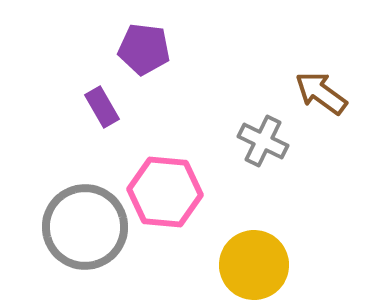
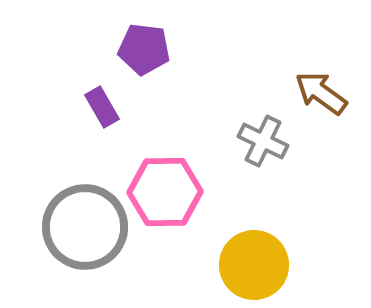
pink hexagon: rotated 6 degrees counterclockwise
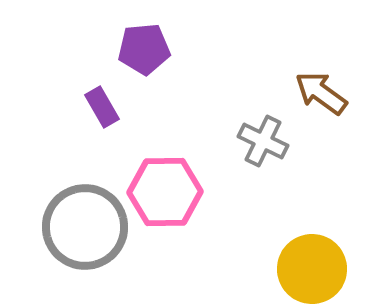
purple pentagon: rotated 12 degrees counterclockwise
yellow circle: moved 58 px right, 4 px down
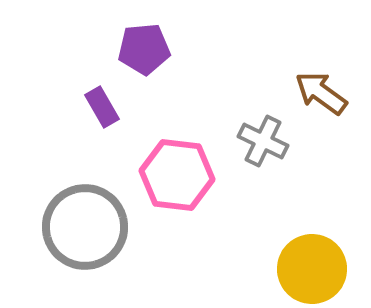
pink hexagon: moved 12 px right, 17 px up; rotated 8 degrees clockwise
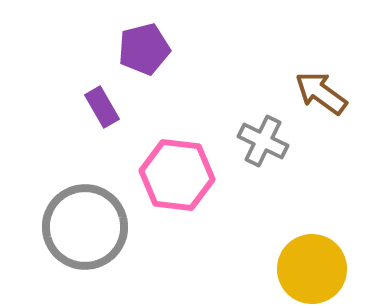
purple pentagon: rotated 9 degrees counterclockwise
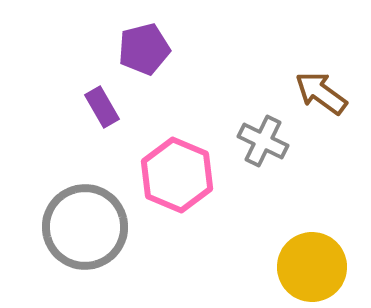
pink hexagon: rotated 16 degrees clockwise
yellow circle: moved 2 px up
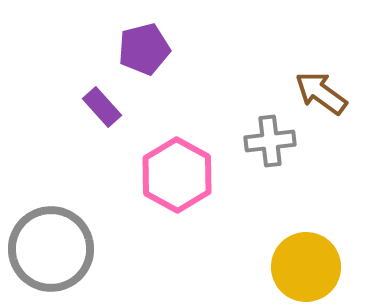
purple rectangle: rotated 12 degrees counterclockwise
gray cross: moved 7 px right; rotated 33 degrees counterclockwise
pink hexagon: rotated 6 degrees clockwise
gray circle: moved 34 px left, 22 px down
yellow circle: moved 6 px left
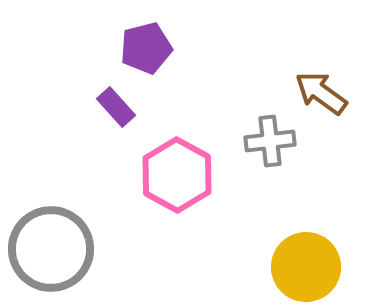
purple pentagon: moved 2 px right, 1 px up
purple rectangle: moved 14 px right
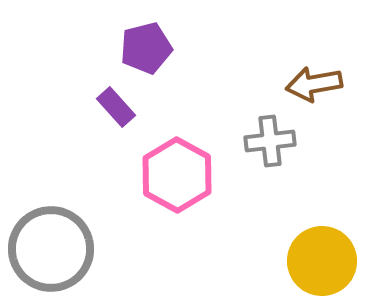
brown arrow: moved 7 px left, 9 px up; rotated 46 degrees counterclockwise
yellow circle: moved 16 px right, 6 px up
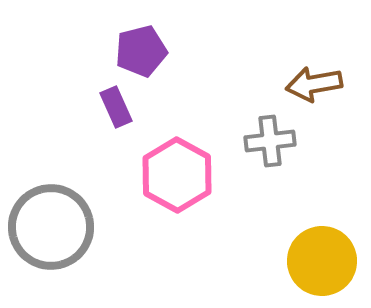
purple pentagon: moved 5 px left, 3 px down
purple rectangle: rotated 18 degrees clockwise
gray circle: moved 22 px up
